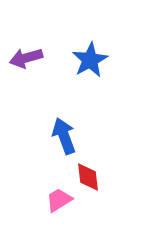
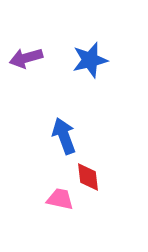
blue star: rotated 15 degrees clockwise
pink trapezoid: moved 1 px right, 1 px up; rotated 44 degrees clockwise
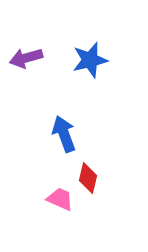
blue arrow: moved 2 px up
red diamond: moved 1 px down; rotated 20 degrees clockwise
pink trapezoid: rotated 12 degrees clockwise
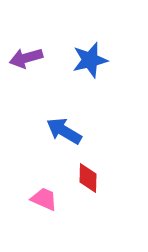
blue arrow: moved 3 px up; rotated 39 degrees counterclockwise
red diamond: rotated 12 degrees counterclockwise
pink trapezoid: moved 16 px left
